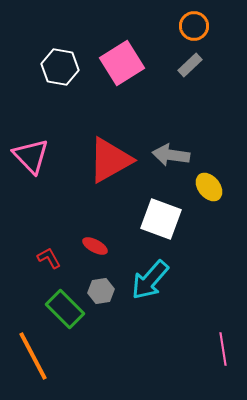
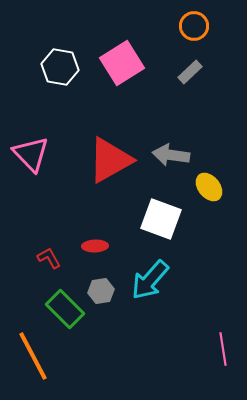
gray rectangle: moved 7 px down
pink triangle: moved 2 px up
red ellipse: rotated 30 degrees counterclockwise
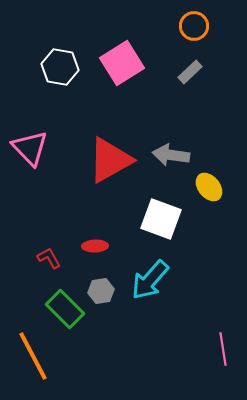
pink triangle: moved 1 px left, 6 px up
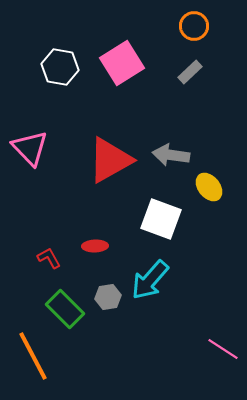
gray hexagon: moved 7 px right, 6 px down
pink line: rotated 48 degrees counterclockwise
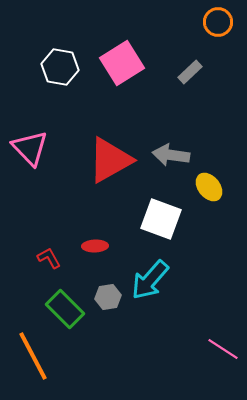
orange circle: moved 24 px right, 4 px up
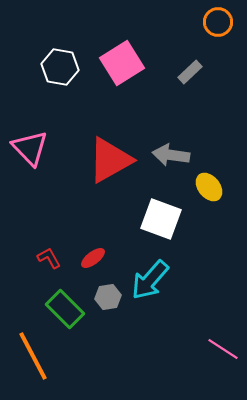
red ellipse: moved 2 px left, 12 px down; rotated 35 degrees counterclockwise
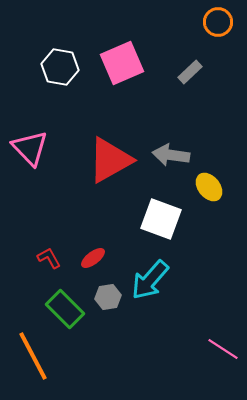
pink square: rotated 9 degrees clockwise
